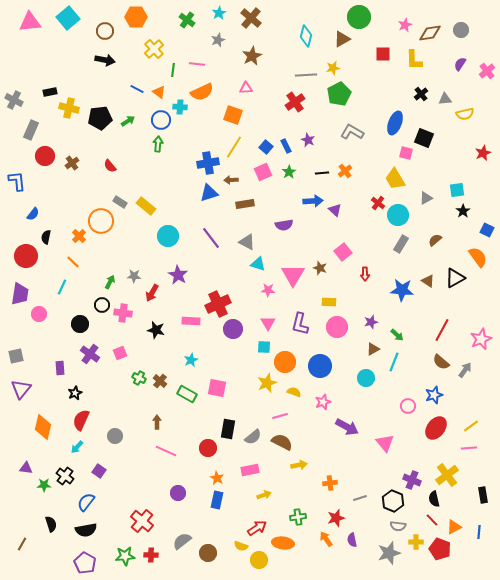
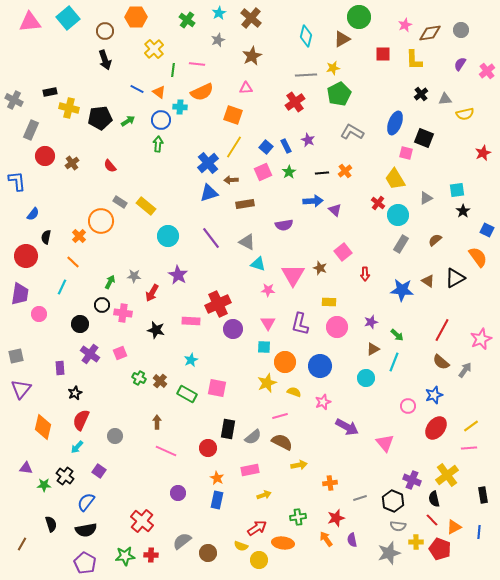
black arrow at (105, 60): rotated 60 degrees clockwise
blue cross at (208, 163): rotated 30 degrees counterclockwise
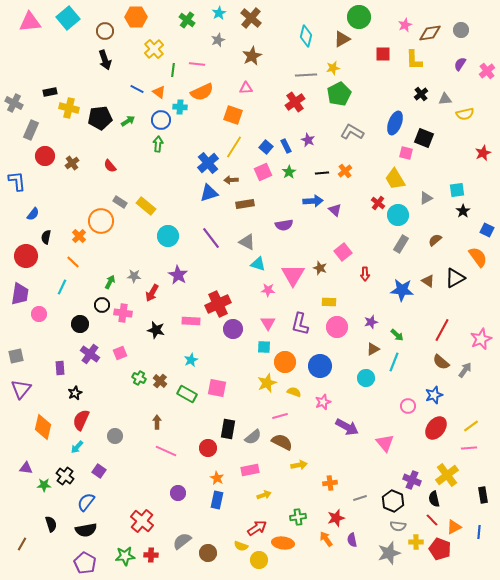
gray cross at (14, 100): moved 3 px down
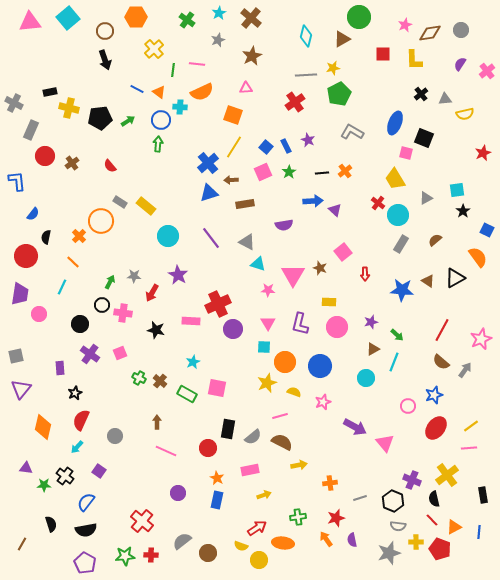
cyan star at (191, 360): moved 2 px right, 2 px down
purple arrow at (347, 427): moved 8 px right
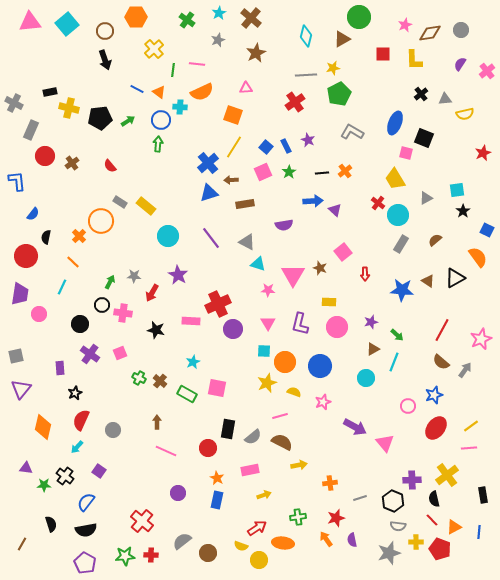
cyan square at (68, 18): moved 1 px left, 6 px down
brown star at (252, 56): moved 4 px right, 3 px up
cyan square at (264, 347): moved 4 px down
gray circle at (115, 436): moved 2 px left, 6 px up
purple cross at (412, 480): rotated 24 degrees counterclockwise
